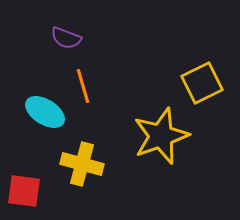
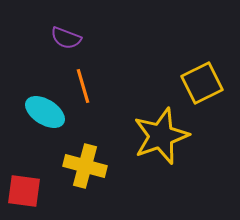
yellow cross: moved 3 px right, 2 px down
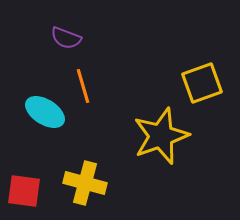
yellow square: rotated 6 degrees clockwise
yellow cross: moved 17 px down
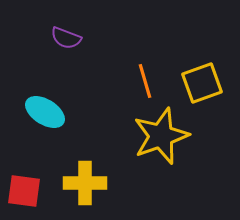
orange line: moved 62 px right, 5 px up
yellow cross: rotated 15 degrees counterclockwise
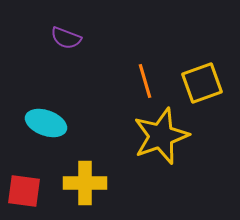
cyan ellipse: moved 1 px right, 11 px down; rotated 12 degrees counterclockwise
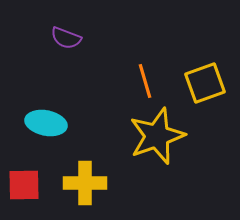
yellow square: moved 3 px right
cyan ellipse: rotated 9 degrees counterclockwise
yellow star: moved 4 px left
red square: moved 6 px up; rotated 9 degrees counterclockwise
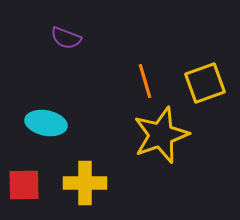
yellow star: moved 4 px right, 1 px up
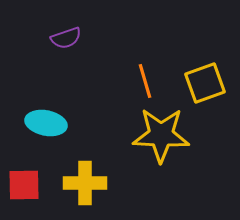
purple semicircle: rotated 40 degrees counterclockwise
yellow star: rotated 22 degrees clockwise
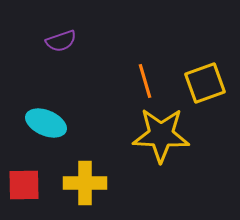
purple semicircle: moved 5 px left, 3 px down
cyan ellipse: rotated 12 degrees clockwise
